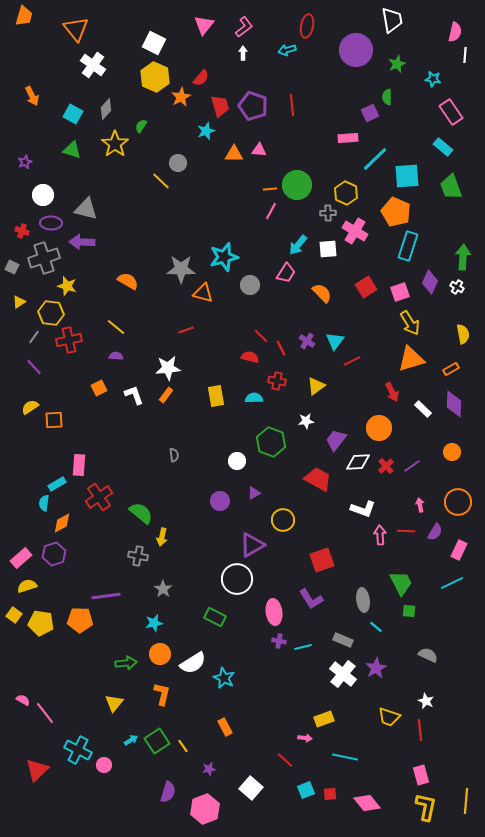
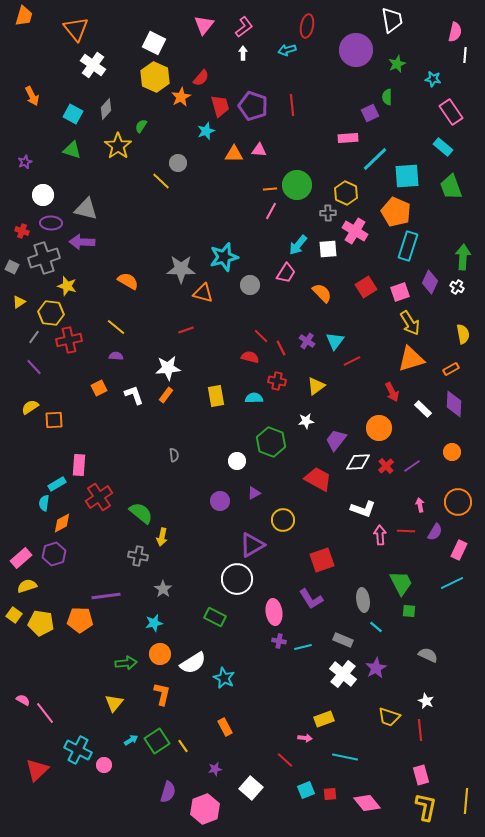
yellow star at (115, 144): moved 3 px right, 2 px down
purple star at (209, 769): moved 6 px right
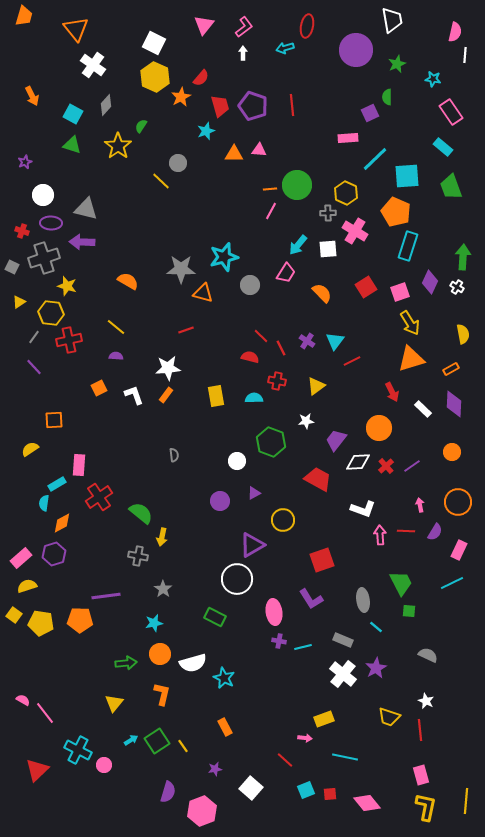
cyan arrow at (287, 50): moved 2 px left, 2 px up
gray diamond at (106, 109): moved 4 px up
green triangle at (72, 150): moved 5 px up
yellow semicircle at (30, 407): moved 42 px down
white semicircle at (193, 663): rotated 16 degrees clockwise
pink hexagon at (205, 809): moved 3 px left, 2 px down
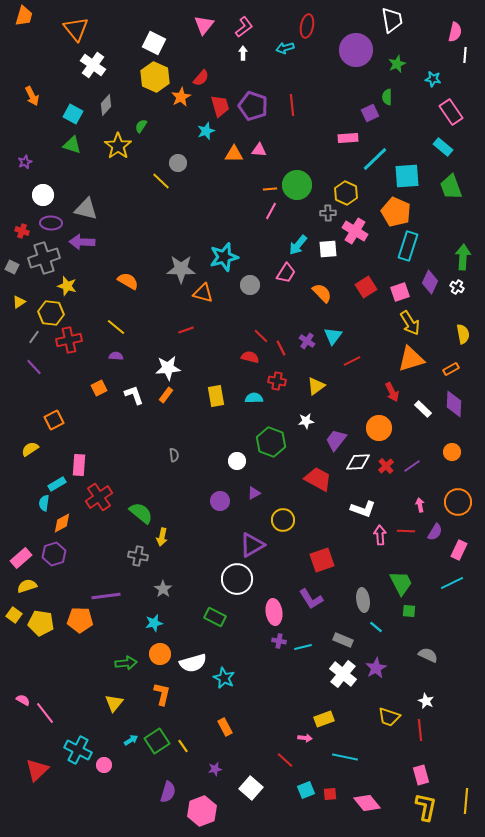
cyan triangle at (335, 341): moved 2 px left, 5 px up
orange square at (54, 420): rotated 24 degrees counterclockwise
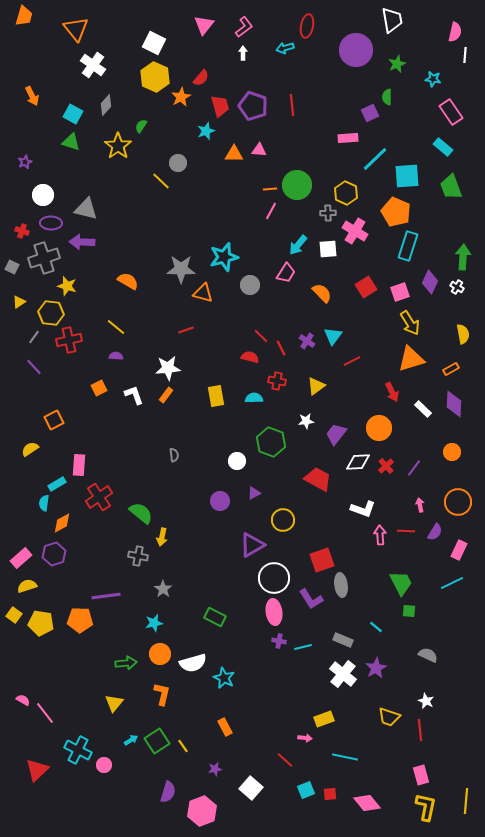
green triangle at (72, 145): moved 1 px left, 3 px up
purple trapezoid at (336, 440): moved 6 px up
purple line at (412, 466): moved 2 px right, 2 px down; rotated 18 degrees counterclockwise
white circle at (237, 579): moved 37 px right, 1 px up
gray ellipse at (363, 600): moved 22 px left, 15 px up
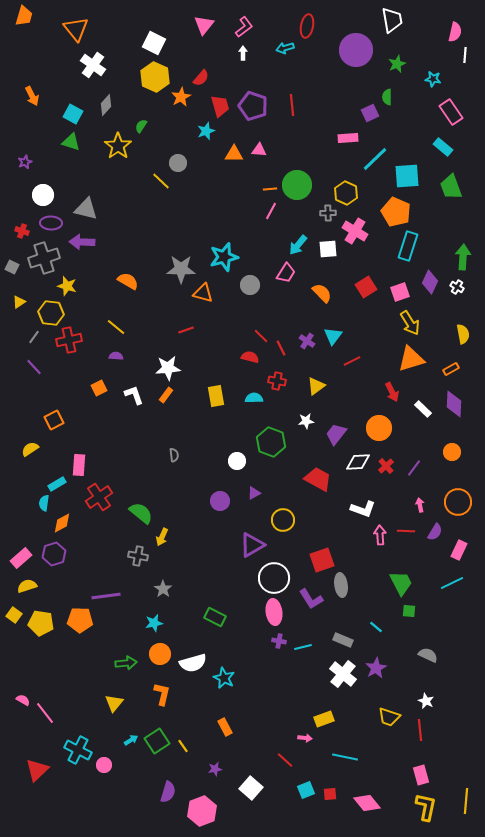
yellow arrow at (162, 537): rotated 12 degrees clockwise
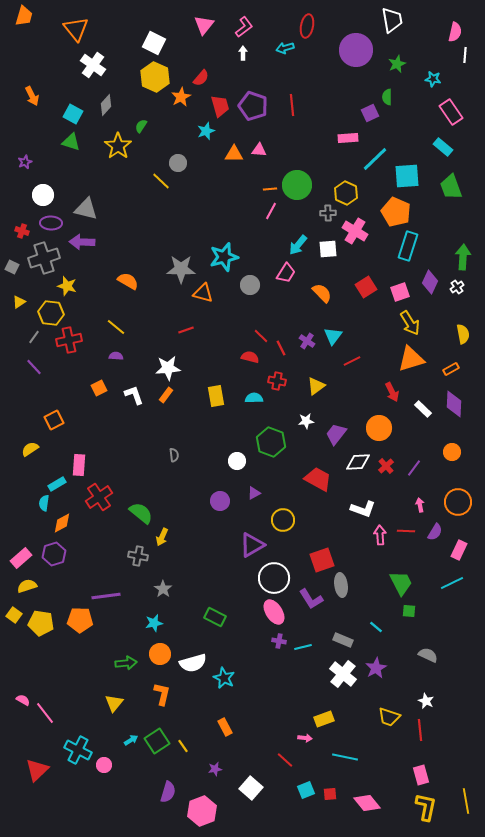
white cross at (457, 287): rotated 24 degrees clockwise
pink ellipse at (274, 612): rotated 25 degrees counterclockwise
yellow line at (466, 801): rotated 15 degrees counterclockwise
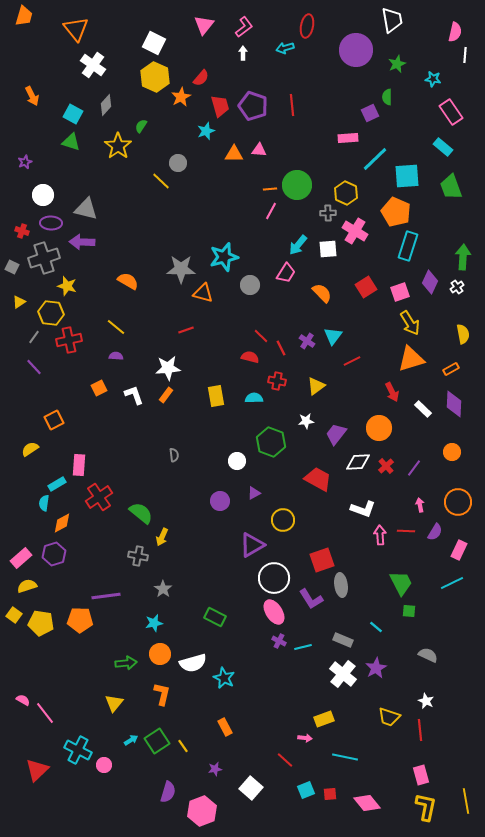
purple cross at (279, 641): rotated 16 degrees clockwise
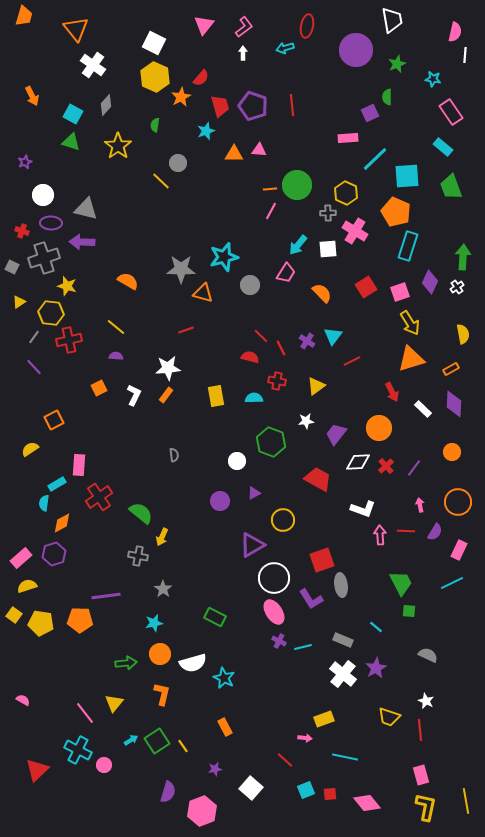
green semicircle at (141, 126): moved 14 px right, 1 px up; rotated 24 degrees counterclockwise
white L-shape at (134, 395): rotated 45 degrees clockwise
pink line at (45, 713): moved 40 px right
